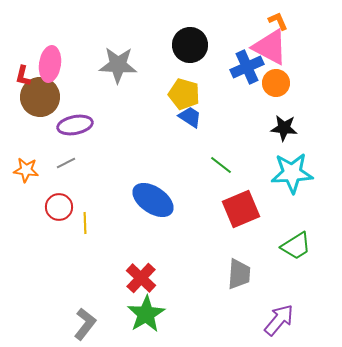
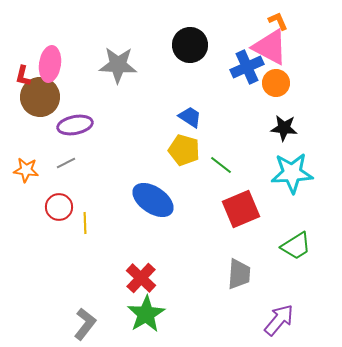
yellow pentagon: moved 56 px down
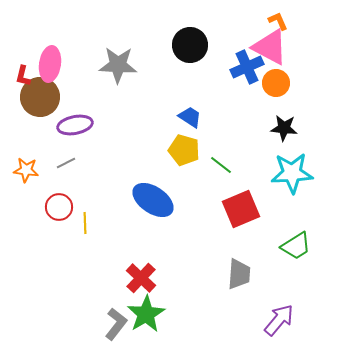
gray L-shape: moved 31 px right
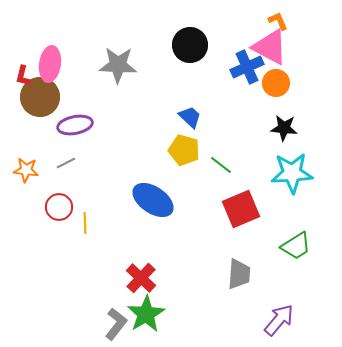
blue trapezoid: rotated 10 degrees clockwise
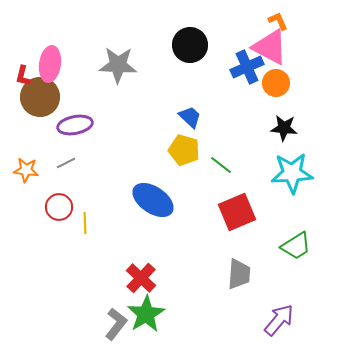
red square: moved 4 px left, 3 px down
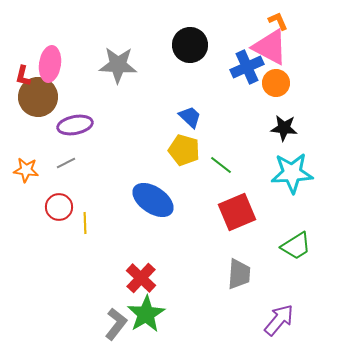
brown circle: moved 2 px left
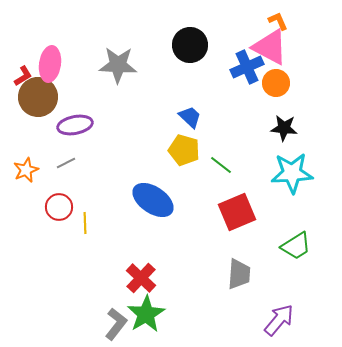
red L-shape: rotated 135 degrees counterclockwise
orange star: rotated 30 degrees counterclockwise
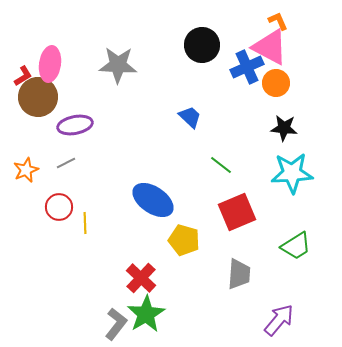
black circle: moved 12 px right
yellow pentagon: moved 90 px down
